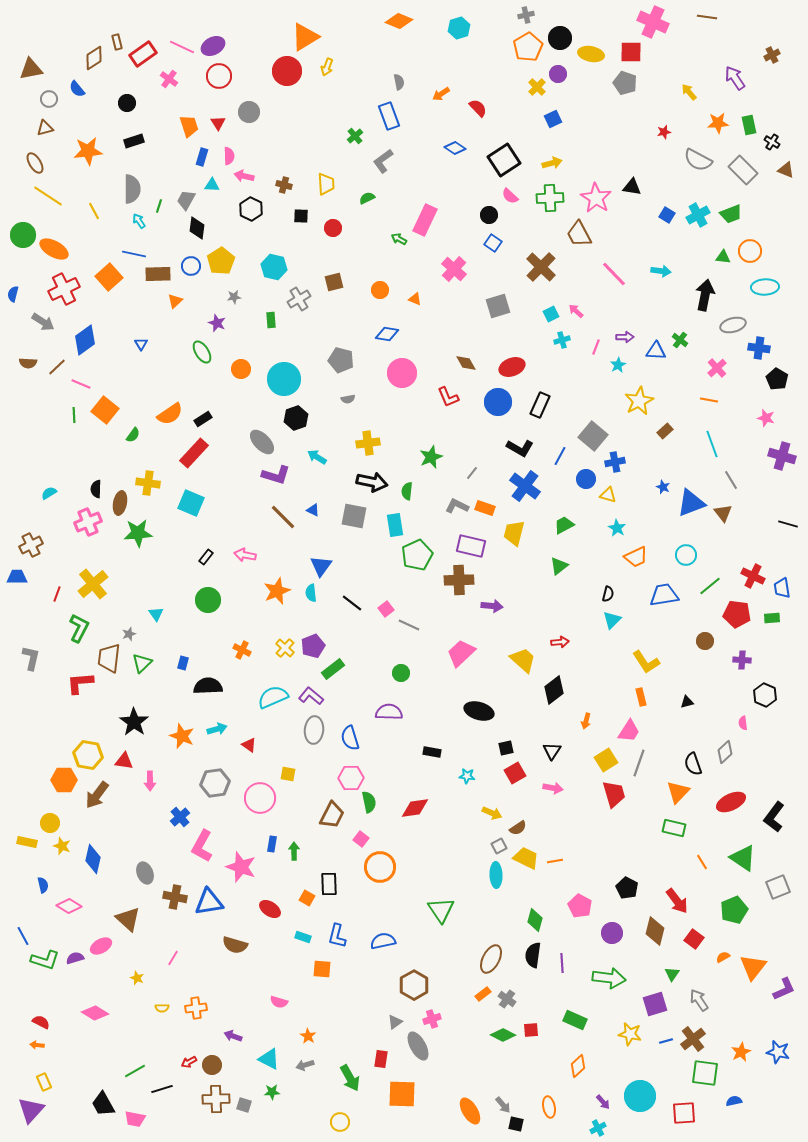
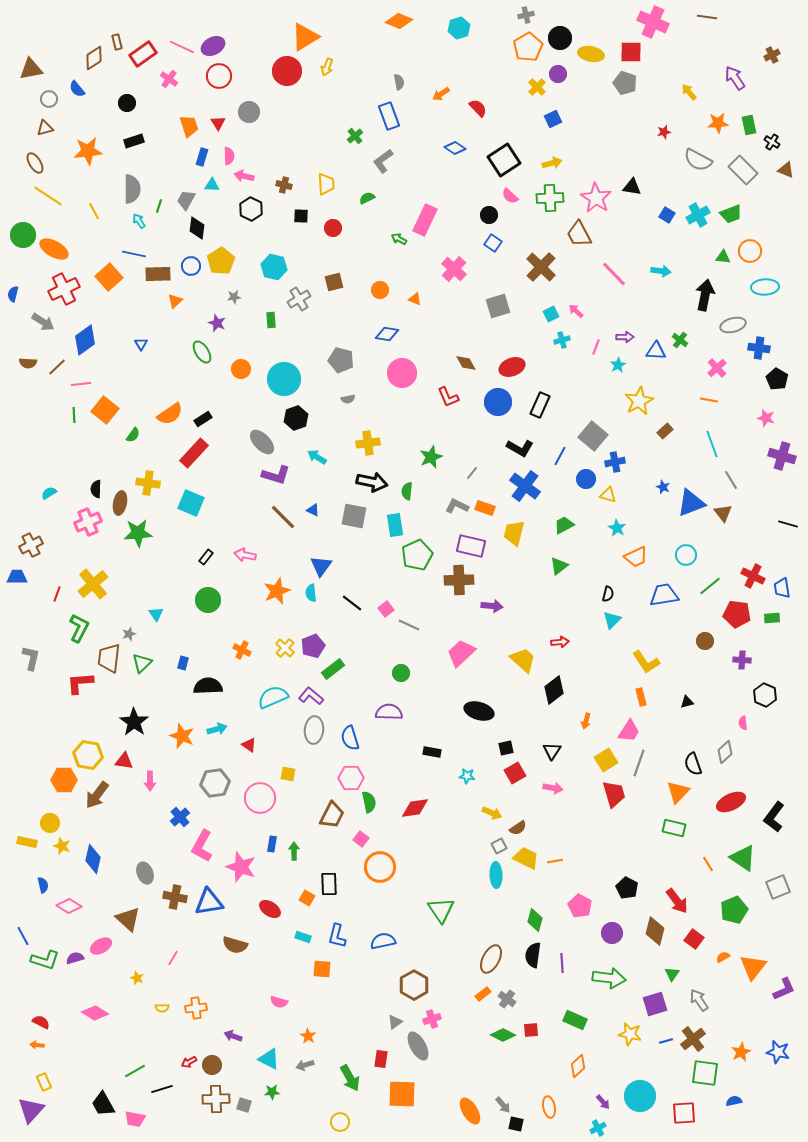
pink line at (81, 384): rotated 30 degrees counterclockwise
orange line at (702, 862): moved 6 px right, 2 px down
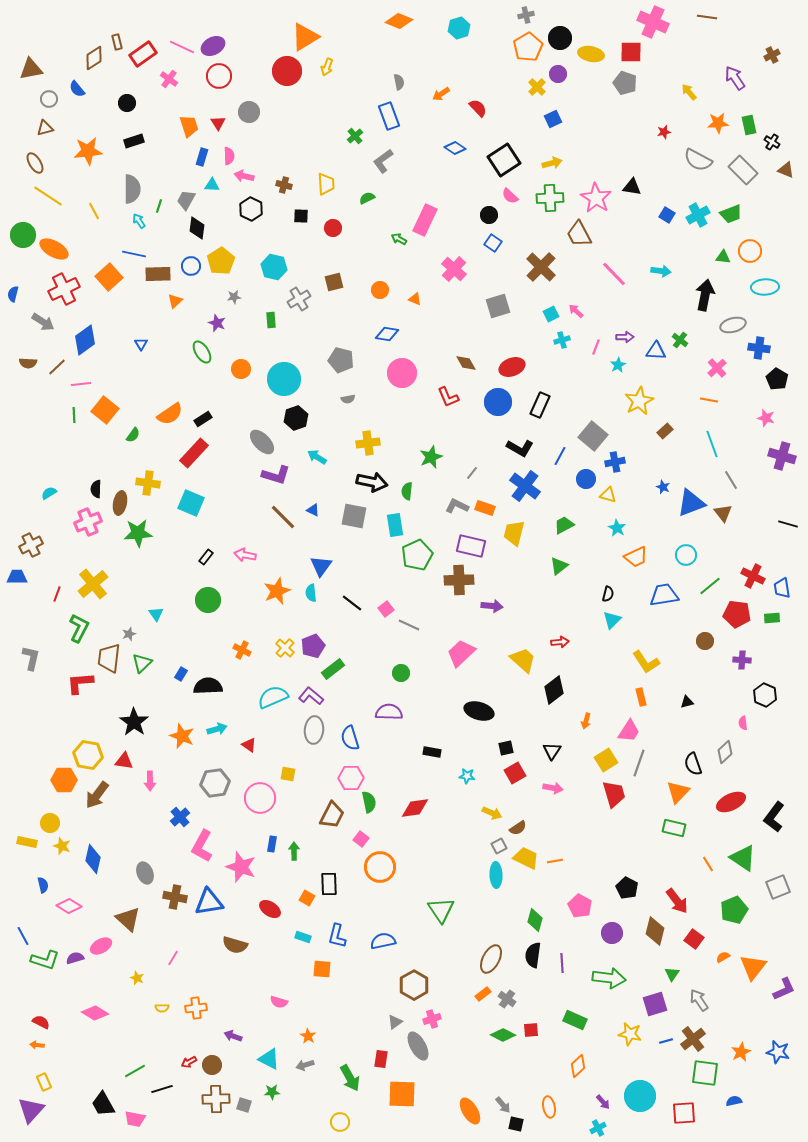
blue rectangle at (183, 663): moved 2 px left, 11 px down; rotated 16 degrees clockwise
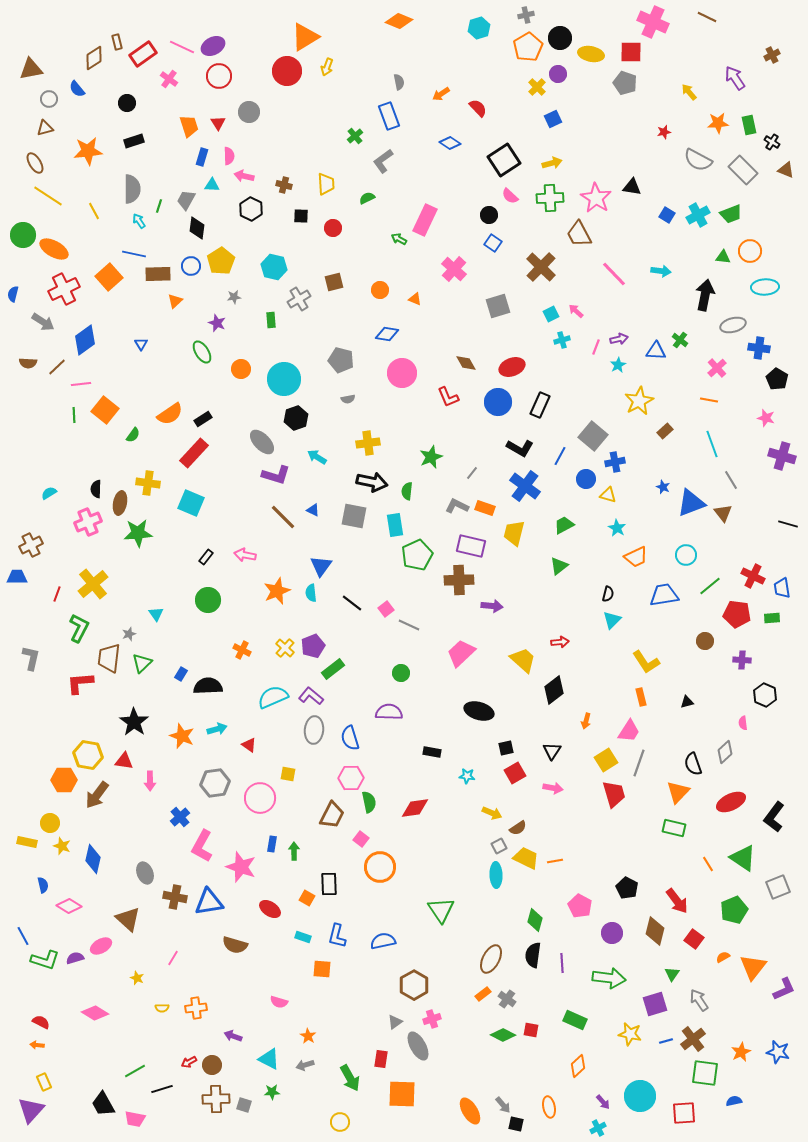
brown line at (707, 17): rotated 18 degrees clockwise
cyan hexagon at (459, 28): moved 20 px right
blue diamond at (455, 148): moved 5 px left, 5 px up
purple arrow at (625, 337): moved 6 px left, 2 px down; rotated 12 degrees counterclockwise
red square at (531, 1030): rotated 14 degrees clockwise
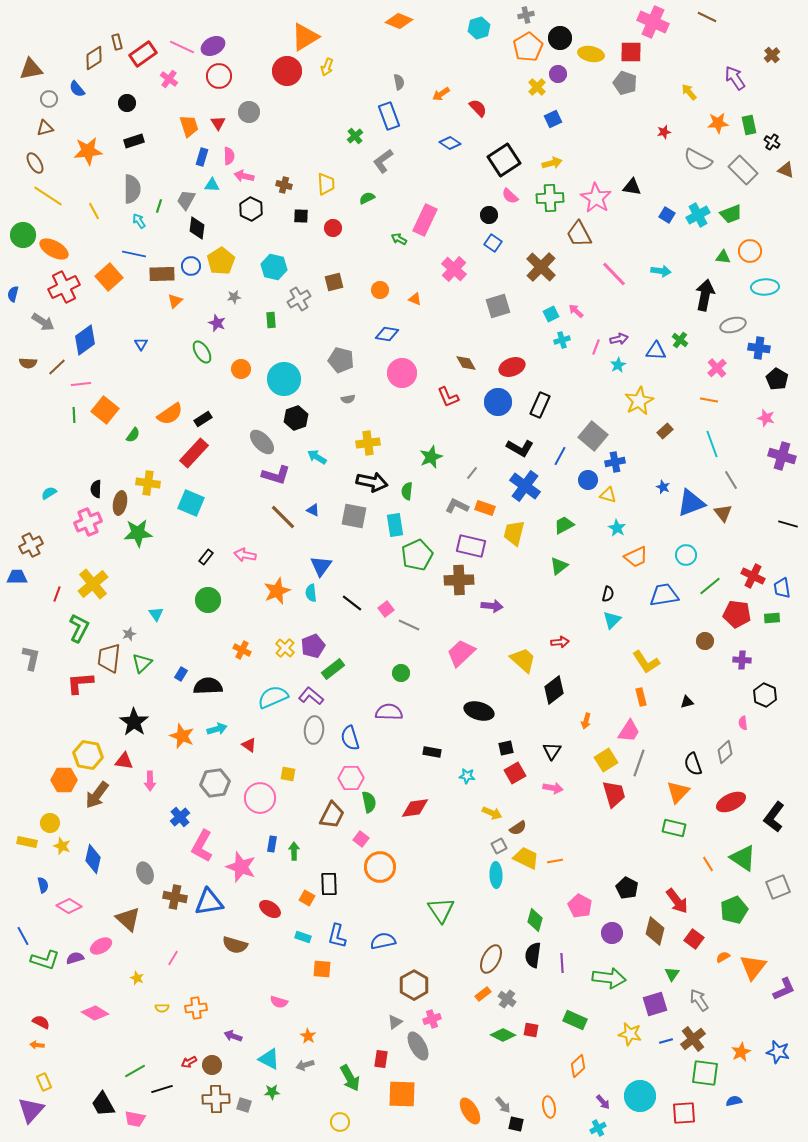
brown cross at (772, 55): rotated 14 degrees counterclockwise
brown rectangle at (158, 274): moved 4 px right
red cross at (64, 289): moved 2 px up
blue circle at (586, 479): moved 2 px right, 1 px down
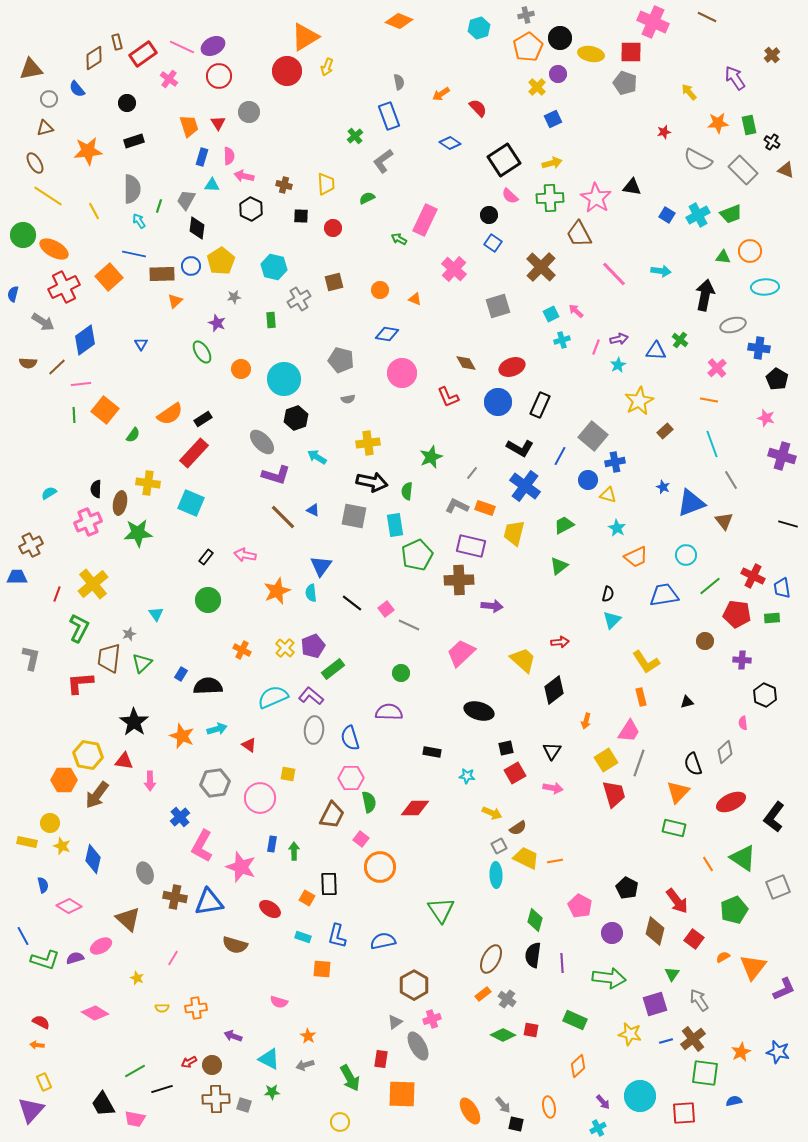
brown triangle at (723, 513): moved 1 px right, 8 px down
red diamond at (415, 808): rotated 8 degrees clockwise
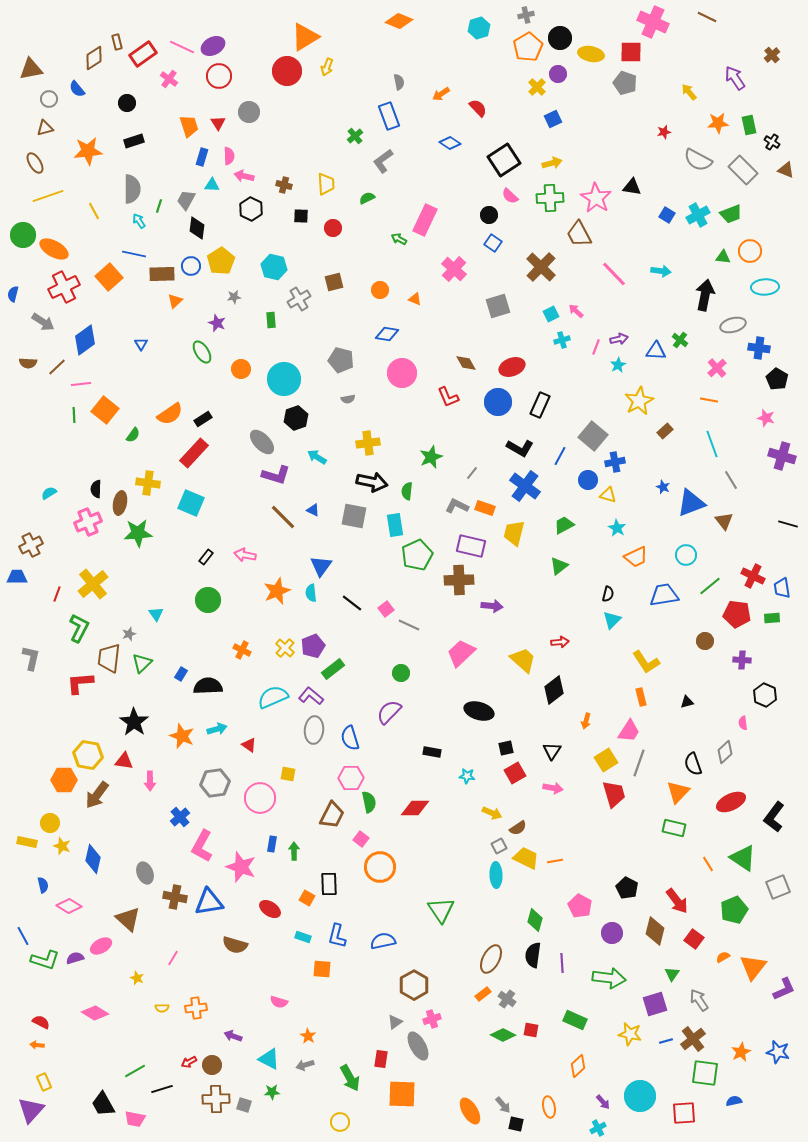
yellow line at (48, 196): rotated 52 degrees counterclockwise
purple semicircle at (389, 712): rotated 48 degrees counterclockwise
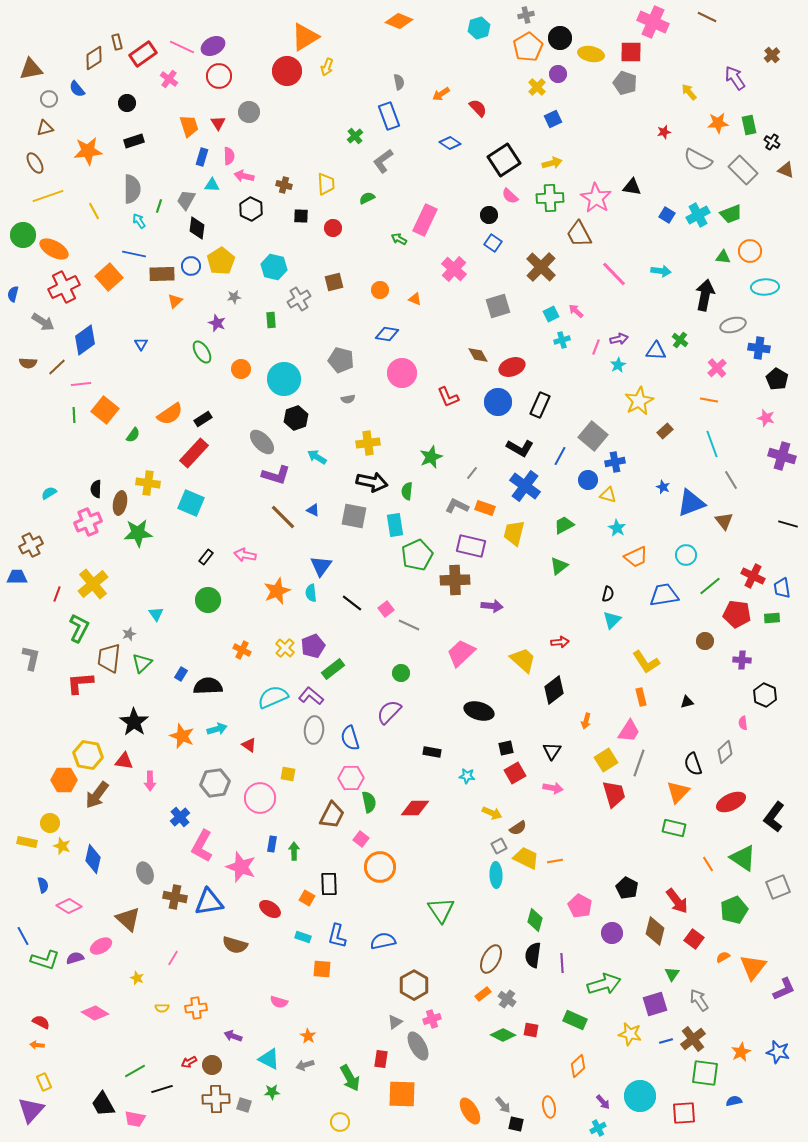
brown diamond at (466, 363): moved 12 px right, 8 px up
brown cross at (459, 580): moved 4 px left
green arrow at (609, 978): moved 5 px left, 6 px down; rotated 24 degrees counterclockwise
